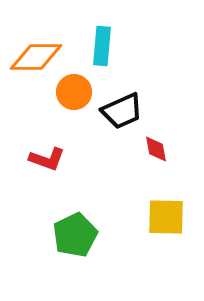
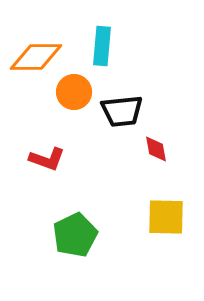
black trapezoid: rotated 18 degrees clockwise
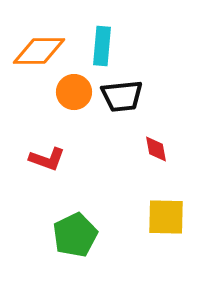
orange diamond: moved 3 px right, 6 px up
black trapezoid: moved 15 px up
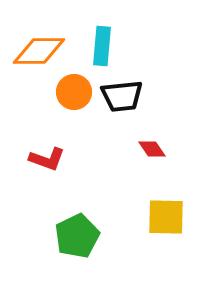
red diamond: moved 4 px left; rotated 24 degrees counterclockwise
green pentagon: moved 2 px right, 1 px down
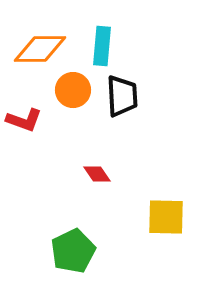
orange diamond: moved 1 px right, 2 px up
orange circle: moved 1 px left, 2 px up
black trapezoid: rotated 87 degrees counterclockwise
red diamond: moved 55 px left, 25 px down
red L-shape: moved 23 px left, 39 px up
green pentagon: moved 4 px left, 15 px down
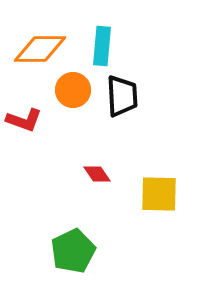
yellow square: moved 7 px left, 23 px up
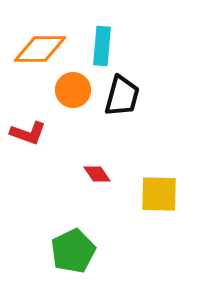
black trapezoid: rotated 18 degrees clockwise
red L-shape: moved 4 px right, 13 px down
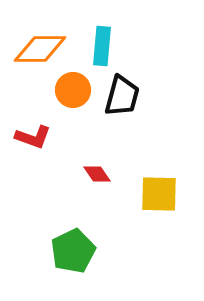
red L-shape: moved 5 px right, 4 px down
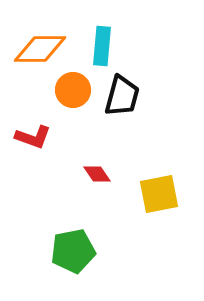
yellow square: rotated 12 degrees counterclockwise
green pentagon: rotated 15 degrees clockwise
